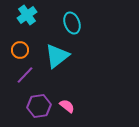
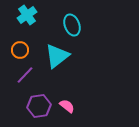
cyan ellipse: moved 2 px down
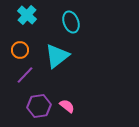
cyan cross: rotated 12 degrees counterclockwise
cyan ellipse: moved 1 px left, 3 px up
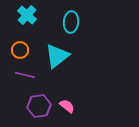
cyan ellipse: rotated 25 degrees clockwise
purple line: rotated 60 degrees clockwise
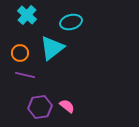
cyan ellipse: rotated 70 degrees clockwise
orange circle: moved 3 px down
cyan triangle: moved 5 px left, 8 px up
purple hexagon: moved 1 px right, 1 px down
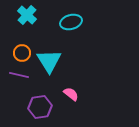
cyan triangle: moved 3 px left, 13 px down; rotated 24 degrees counterclockwise
orange circle: moved 2 px right
purple line: moved 6 px left
pink semicircle: moved 4 px right, 12 px up
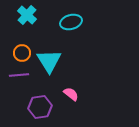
purple line: rotated 18 degrees counterclockwise
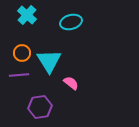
pink semicircle: moved 11 px up
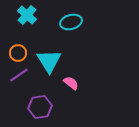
orange circle: moved 4 px left
purple line: rotated 30 degrees counterclockwise
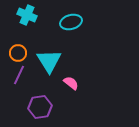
cyan cross: rotated 18 degrees counterclockwise
purple line: rotated 30 degrees counterclockwise
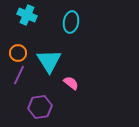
cyan ellipse: rotated 65 degrees counterclockwise
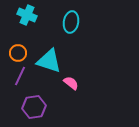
cyan triangle: rotated 40 degrees counterclockwise
purple line: moved 1 px right, 1 px down
purple hexagon: moved 6 px left
